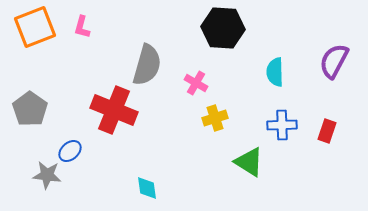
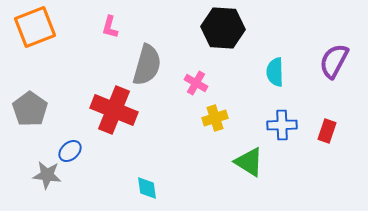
pink L-shape: moved 28 px right
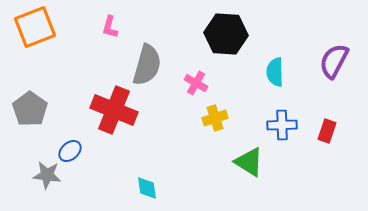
black hexagon: moved 3 px right, 6 px down
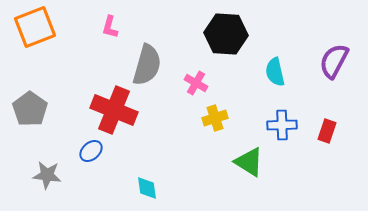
cyan semicircle: rotated 12 degrees counterclockwise
blue ellipse: moved 21 px right
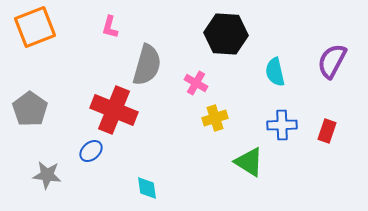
purple semicircle: moved 2 px left
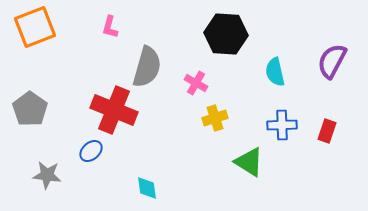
gray semicircle: moved 2 px down
